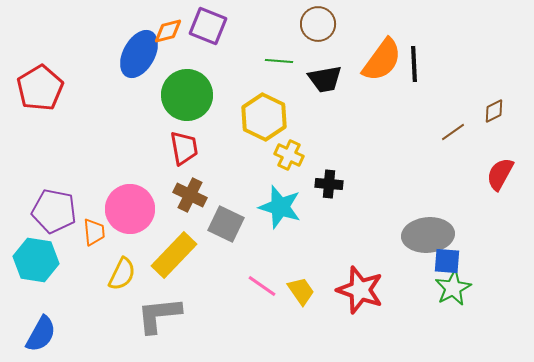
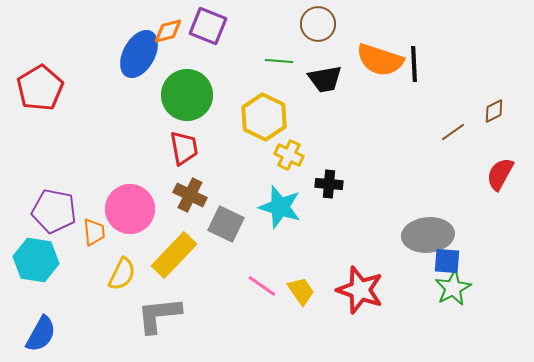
orange semicircle: moved 2 px left; rotated 72 degrees clockwise
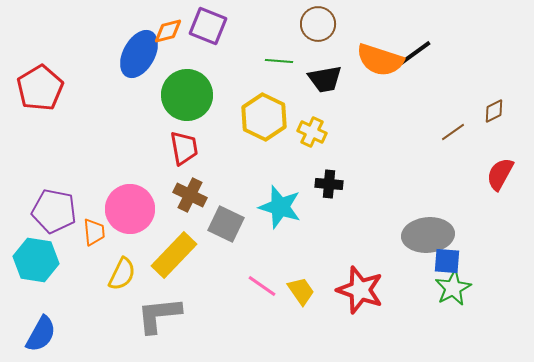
black line: moved 1 px right, 11 px up; rotated 57 degrees clockwise
yellow cross: moved 23 px right, 23 px up
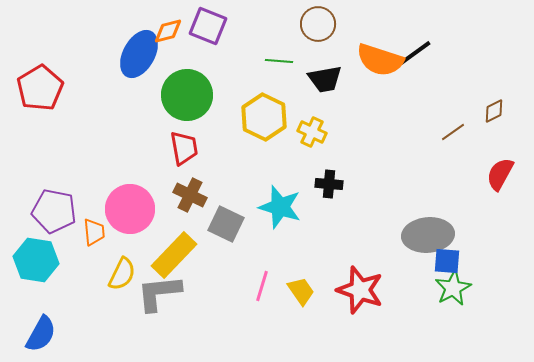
pink line: rotated 72 degrees clockwise
gray L-shape: moved 22 px up
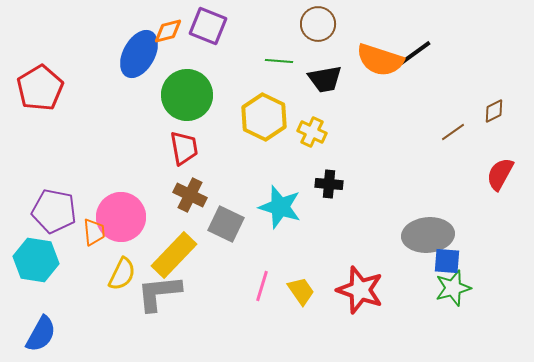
pink circle: moved 9 px left, 8 px down
green star: rotated 12 degrees clockwise
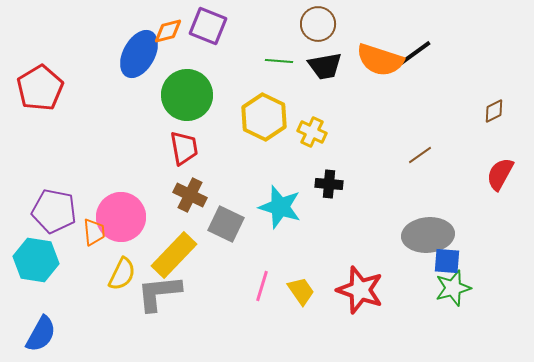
black trapezoid: moved 13 px up
brown line: moved 33 px left, 23 px down
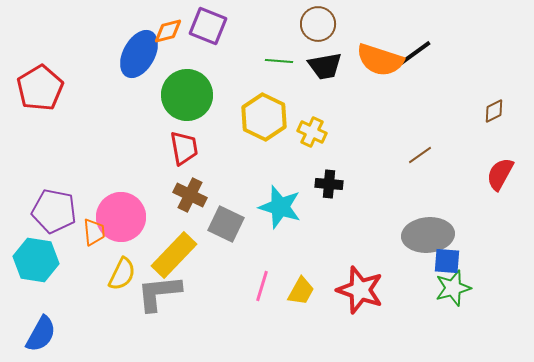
yellow trapezoid: rotated 64 degrees clockwise
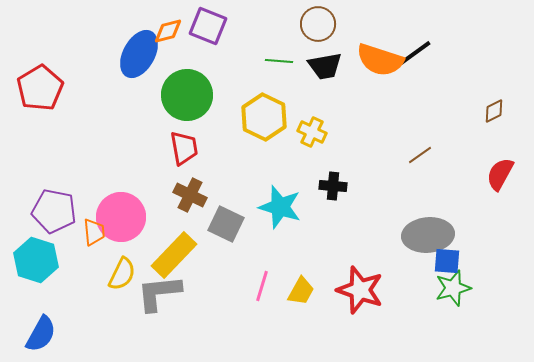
black cross: moved 4 px right, 2 px down
cyan hexagon: rotated 9 degrees clockwise
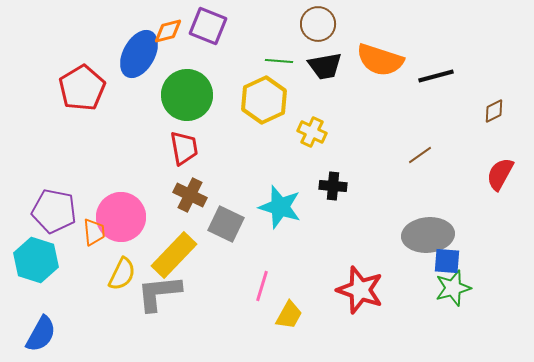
black line: moved 21 px right, 23 px down; rotated 21 degrees clockwise
red pentagon: moved 42 px right
yellow hexagon: moved 17 px up; rotated 9 degrees clockwise
yellow trapezoid: moved 12 px left, 24 px down
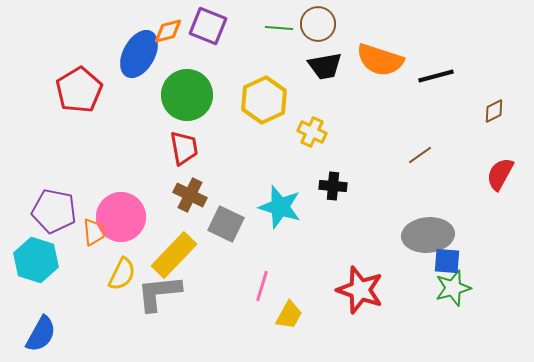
green line: moved 33 px up
red pentagon: moved 3 px left, 2 px down
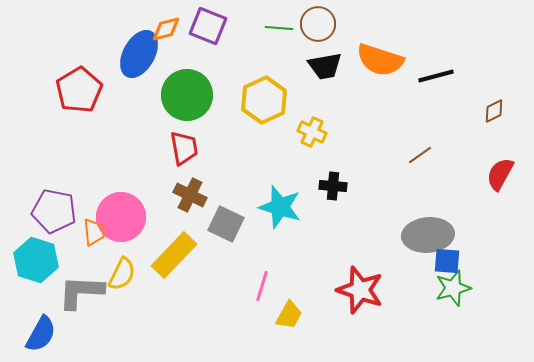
orange diamond: moved 2 px left, 2 px up
gray L-shape: moved 78 px left, 1 px up; rotated 9 degrees clockwise
